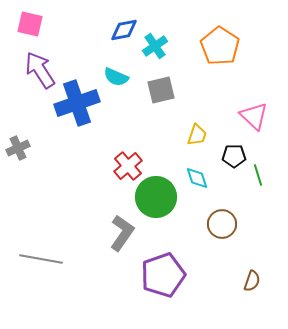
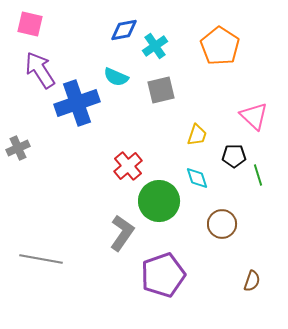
green circle: moved 3 px right, 4 px down
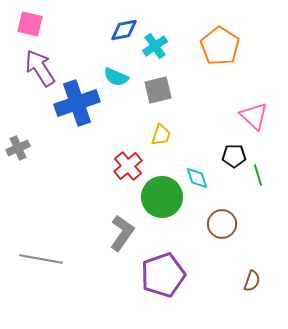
purple arrow: moved 2 px up
gray square: moved 3 px left
yellow trapezoid: moved 36 px left
green circle: moved 3 px right, 4 px up
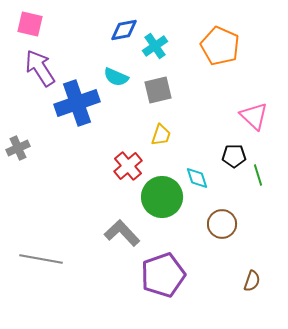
orange pentagon: rotated 9 degrees counterclockwise
gray L-shape: rotated 78 degrees counterclockwise
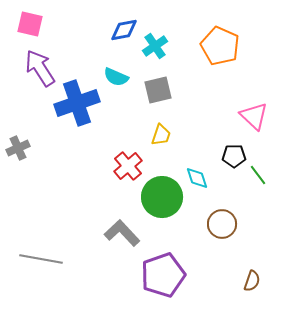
green line: rotated 20 degrees counterclockwise
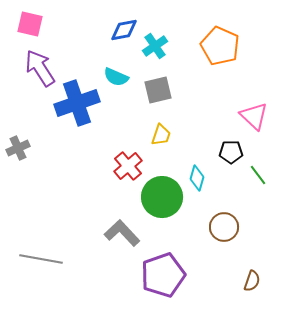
black pentagon: moved 3 px left, 4 px up
cyan diamond: rotated 35 degrees clockwise
brown circle: moved 2 px right, 3 px down
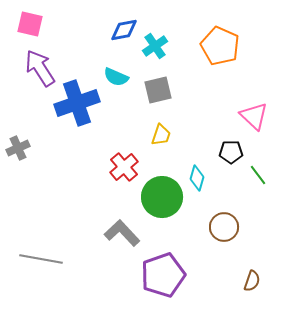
red cross: moved 4 px left, 1 px down
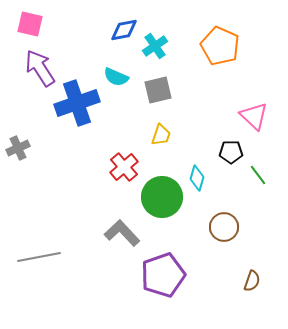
gray line: moved 2 px left, 2 px up; rotated 21 degrees counterclockwise
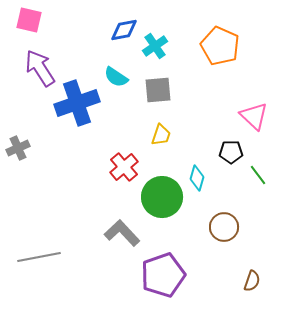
pink square: moved 1 px left, 4 px up
cyan semicircle: rotated 10 degrees clockwise
gray square: rotated 8 degrees clockwise
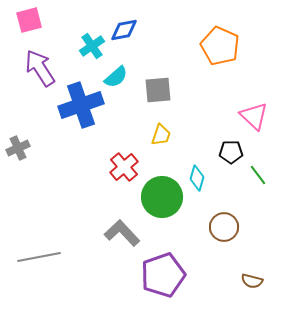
pink square: rotated 28 degrees counterclockwise
cyan cross: moved 63 px left
cyan semicircle: rotated 75 degrees counterclockwise
blue cross: moved 4 px right, 2 px down
brown semicircle: rotated 85 degrees clockwise
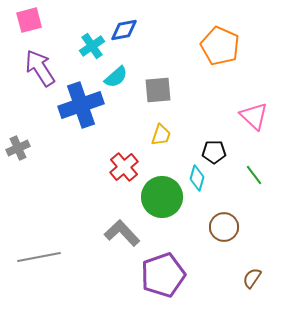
black pentagon: moved 17 px left
green line: moved 4 px left
brown semicircle: moved 3 px up; rotated 110 degrees clockwise
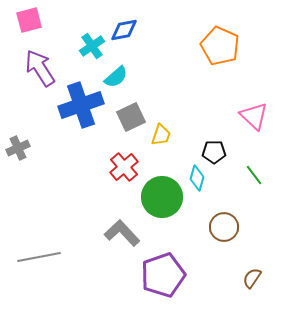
gray square: moved 27 px left, 27 px down; rotated 20 degrees counterclockwise
